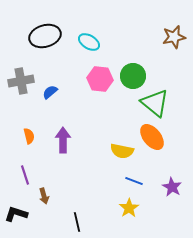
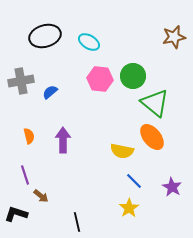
blue line: rotated 24 degrees clockwise
brown arrow: moved 3 px left; rotated 35 degrees counterclockwise
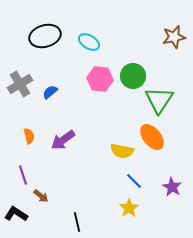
gray cross: moved 1 px left, 3 px down; rotated 20 degrees counterclockwise
green triangle: moved 4 px right, 3 px up; rotated 24 degrees clockwise
purple arrow: rotated 125 degrees counterclockwise
purple line: moved 2 px left
black L-shape: rotated 15 degrees clockwise
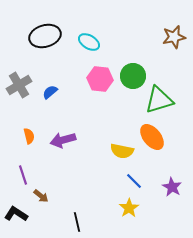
gray cross: moved 1 px left, 1 px down
green triangle: rotated 40 degrees clockwise
purple arrow: rotated 20 degrees clockwise
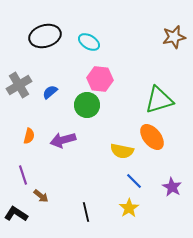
green circle: moved 46 px left, 29 px down
orange semicircle: rotated 28 degrees clockwise
black line: moved 9 px right, 10 px up
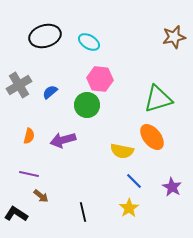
green triangle: moved 1 px left, 1 px up
purple line: moved 6 px right, 1 px up; rotated 60 degrees counterclockwise
black line: moved 3 px left
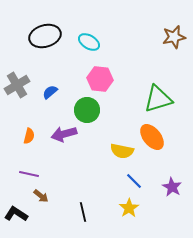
gray cross: moved 2 px left
green circle: moved 5 px down
purple arrow: moved 1 px right, 6 px up
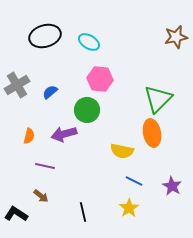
brown star: moved 2 px right
green triangle: rotated 28 degrees counterclockwise
orange ellipse: moved 4 px up; rotated 28 degrees clockwise
purple line: moved 16 px right, 8 px up
blue line: rotated 18 degrees counterclockwise
purple star: moved 1 px up
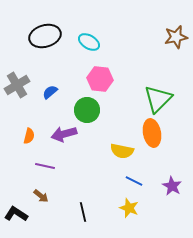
yellow star: rotated 18 degrees counterclockwise
